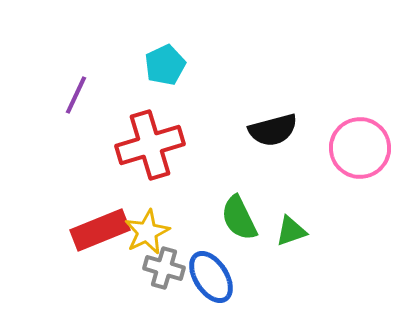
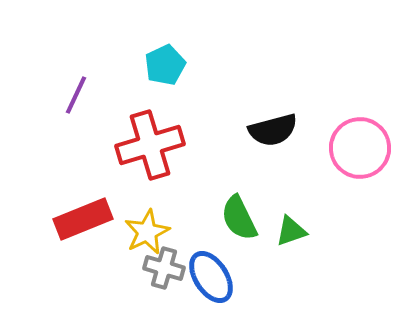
red rectangle: moved 17 px left, 11 px up
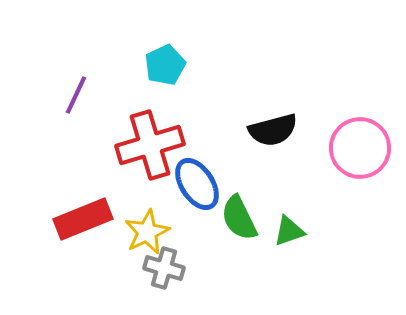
green triangle: moved 2 px left
blue ellipse: moved 14 px left, 93 px up
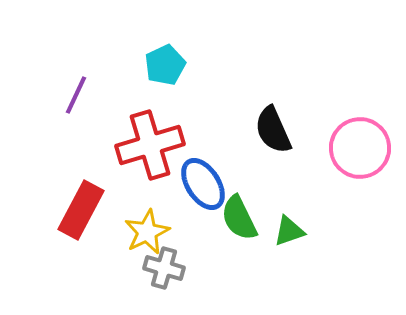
black semicircle: rotated 81 degrees clockwise
blue ellipse: moved 6 px right
red rectangle: moved 2 px left, 9 px up; rotated 40 degrees counterclockwise
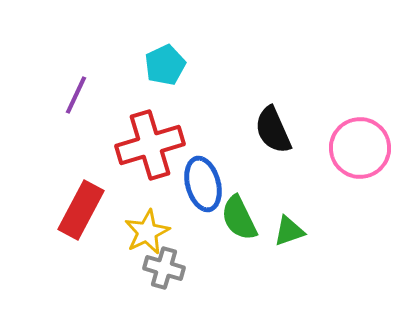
blue ellipse: rotated 18 degrees clockwise
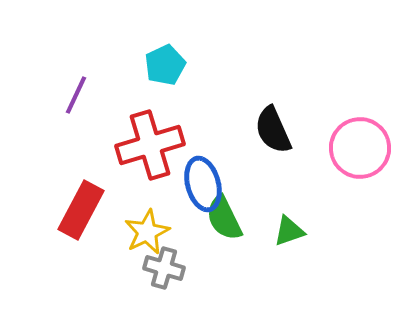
green semicircle: moved 15 px left
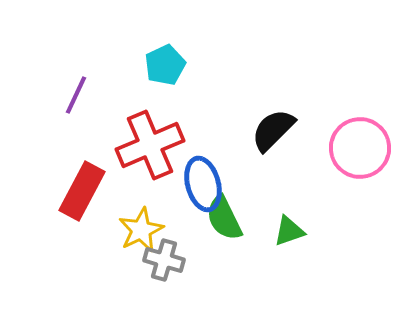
black semicircle: rotated 69 degrees clockwise
red cross: rotated 6 degrees counterclockwise
red rectangle: moved 1 px right, 19 px up
yellow star: moved 6 px left, 2 px up
gray cross: moved 8 px up
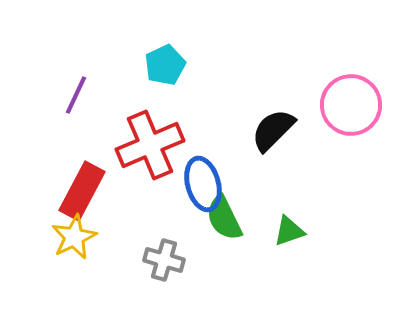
pink circle: moved 9 px left, 43 px up
yellow star: moved 67 px left, 7 px down
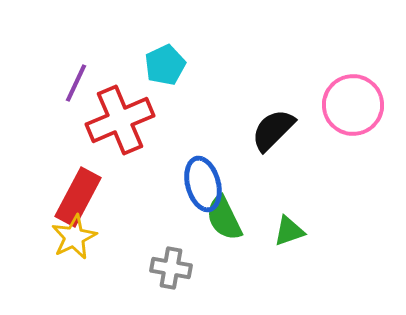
purple line: moved 12 px up
pink circle: moved 2 px right
red cross: moved 30 px left, 25 px up
red rectangle: moved 4 px left, 6 px down
gray cross: moved 7 px right, 8 px down; rotated 6 degrees counterclockwise
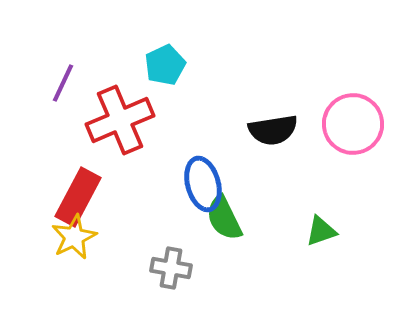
purple line: moved 13 px left
pink circle: moved 19 px down
black semicircle: rotated 144 degrees counterclockwise
green triangle: moved 32 px right
